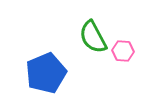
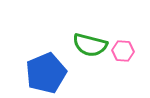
green semicircle: moved 3 px left, 8 px down; rotated 48 degrees counterclockwise
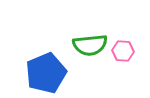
green semicircle: rotated 20 degrees counterclockwise
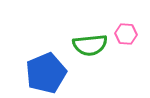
pink hexagon: moved 3 px right, 17 px up
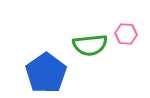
blue pentagon: rotated 12 degrees counterclockwise
